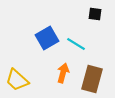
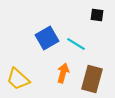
black square: moved 2 px right, 1 px down
yellow trapezoid: moved 1 px right, 1 px up
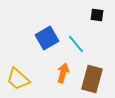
cyan line: rotated 18 degrees clockwise
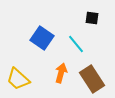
black square: moved 5 px left, 3 px down
blue square: moved 5 px left; rotated 25 degrees counterclockwise
orange arrow: moved 2 px left
brown rectangle: rotated 48 degrees counterclockwise
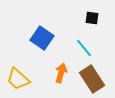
cyan line: moved 8 px right, 4 px down
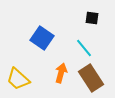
brown rectangle: moved 1 px left, 1 px up
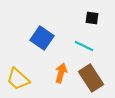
cyan line: moved 2 px up; rotated 24 degrees counterclockwise
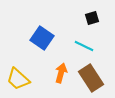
black square: rotated 24 degrees counterclockwise
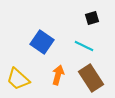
blue square: moved 4 px down
orange arrow: moved 3 px left, 2 px down
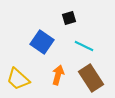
black square: moved 23 px left
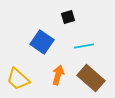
black square: moved 1 px left, 1 px up
cyan line: rotated 36 degrees counterclockwise
brown rectangle: rotated 16 degrees counterclockwise
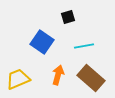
yellow trapezoid: rotated 115 degrees clockwise
